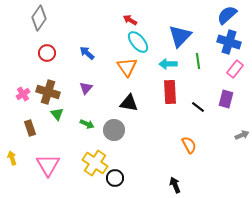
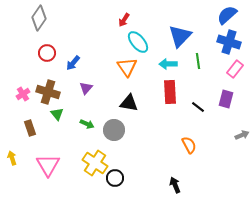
red arrow: moved 6 px left; rotated 88 degrees counterclockwise
blue arrow: moved 14 px left, 10 px down; rotated 91 degrees counterclockwise
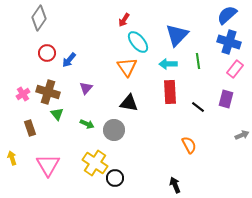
blue triangle: moved 3 px left, 1 px up
blue arrow: moved 4 px left, 3 px up
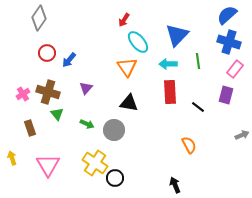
purple rectangle: moved 4 px up
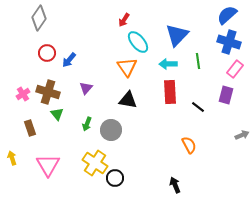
black triangle: moved 1 px left, 3 px up
green arrow: rotated 88 degrees clockwise
gray circle: moved 3 px left
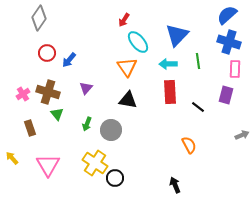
pink rectangle: rotated 36 degrees counterclockwise
yellow arrow: rotated 24 degrees counterclockwise
